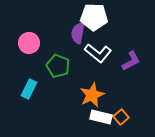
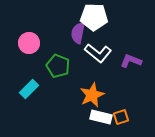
purple L-shape: rotated 130 degrees counterclockwise
cyan rectangle: rotated 18 degrees clockwise
orange square: rotated 21 degrees clockwise
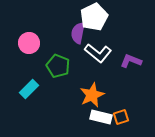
white pentagon: rotated 28 degrees counterclockwise
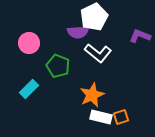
purple semicircle: moved 1 px up; rotated 105 degrees counterclockwise
purple L-shape: moved 9 px right, 25 px up
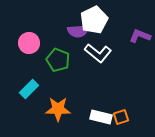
white pentagon: moved 3 px down
purple semicircle: moved 1 px up
green pentagon: moved 6 px up
orange star: moved 34 px left, 14 px down; rotated 25 degrees clockwise
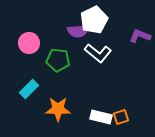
green pentagon: rotated 15 degrees counterclockwise
